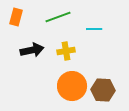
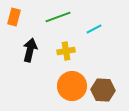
orange rectangle: moved 2 px left
cyan line: rotated 28 degrees counterclockwise
black arrow: moved 2 px left; rotated 65 degrees counterclockwise
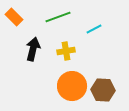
orange rectangle: rotated 60 degrees counterclockwise
black arrow: moved 3 px right, 1 px up
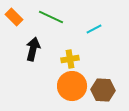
green line: moved 7 px left; rotated 45 degrees clockwise
yellow cross: moved 4 px right, 8 px down
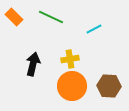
black arrow: moved 15 px down
brown hexagon: moved 6 px right, 4 px up
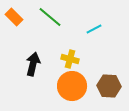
green line: moved 1 px left; rotated 15 degrees clockwise
yellow cross: rotated 24 degrees clockwise
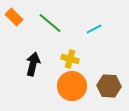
green line: moved 6 px down
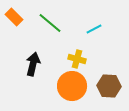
yellow cross: moved 7 px right
